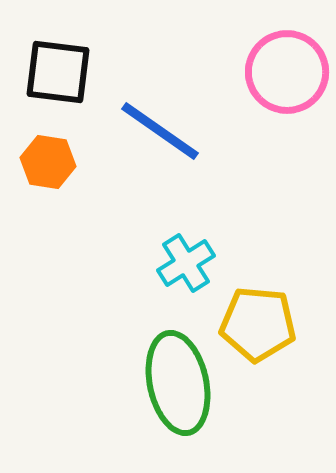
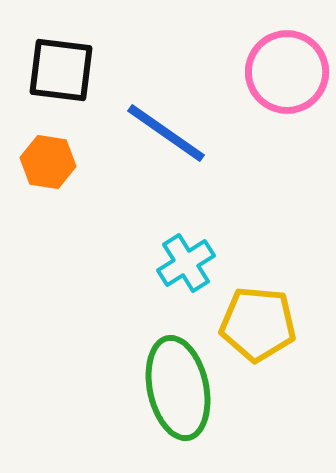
black square: moved 3 px right, 2 px up
blue line: moved 6 px right, 2 px down
green ellipse: moved 5 px down
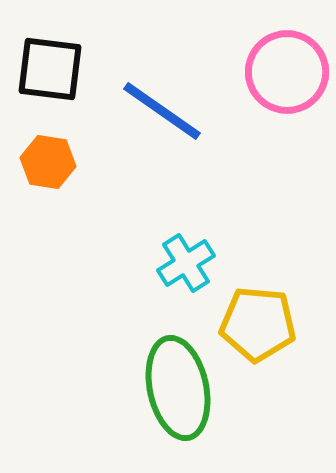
black square: moved 11 px left, 1 px up
blue line: moved 4 px left, 22 px up
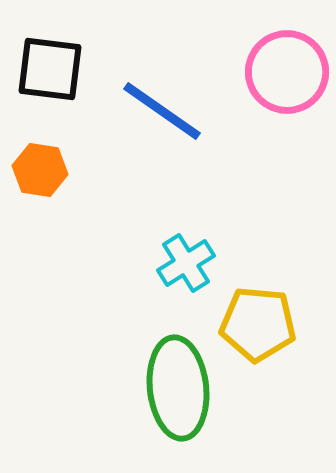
orange hexagon: moved 8 px left, 8 px down
green ellipse: rotated 6 degrees clockwise
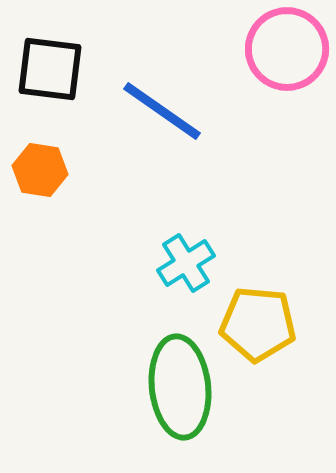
pink circle: moved 23 px up
green ellipse: moved 2 px right, 1 px up
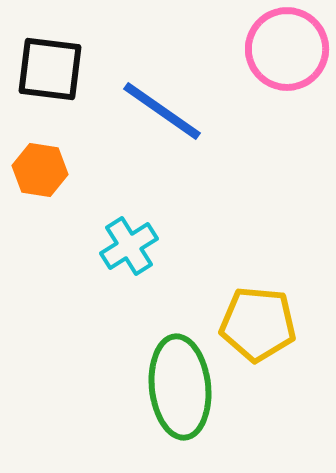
cyan cross: moved 57 px left, 17 px up
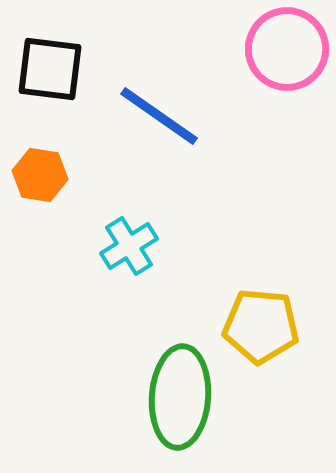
blue line: moved 3 px left, 5 px down
orange hexagon: moved 5 px down
yellow pentagon: moved 3 px right, 2 px down
green ellipse: moved 10 px down; rotated 10 degrees clockwise
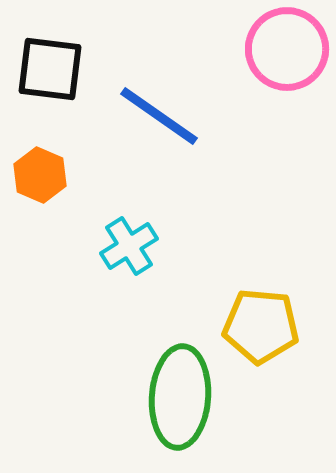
orange hexagon: rotated 14 degrees clockwise
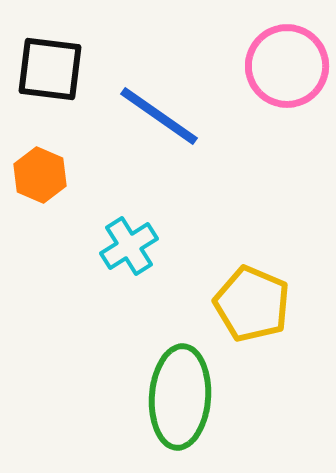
pink circle: moved 17 px down
yellow pentagon: moved 9 px left, 22 px up; rotated 18 degrees clockwise
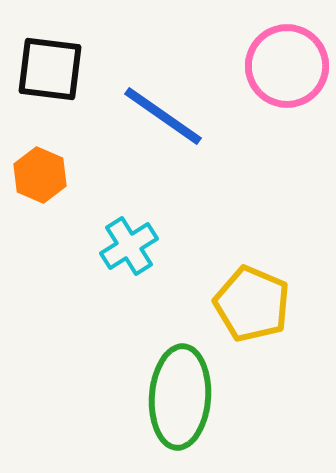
blue line: moved 4 px right
